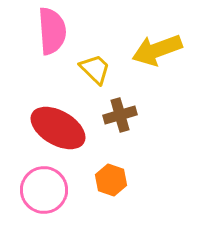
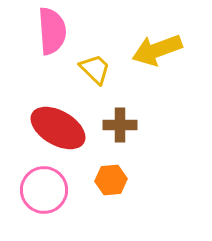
brown cross: moved 10 px down; rotated 16 degrees clockwise
orange hexagon: rotated 24 degrees counterclockwise
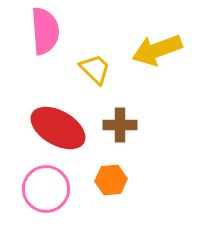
pink semicircle: moved 7 px left
pink circle: moved 2 px right, 1 px up
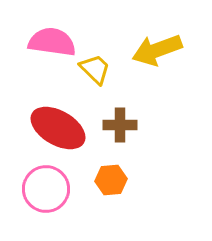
pink semicircle: moved 7 px right, 11 px down; rotated 78 degrees counterclockwise
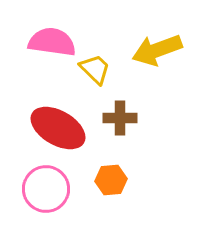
brown cross: moved 7 px up
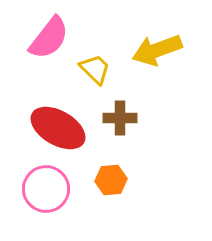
pink semicircle: moved 3 px left, 4 px up; rotated 120 degrees clockwise
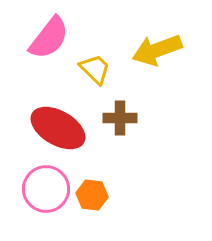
orange hexagon: moved 19 px left, 15 px down; rotated 12 degrees clockwise
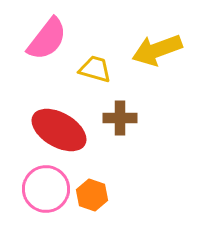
pink semicircle: moved 2 px left, 1 px down
yellow trapezoid: rotated 28 degrees counterclockwise
red ellipse: moved 1 px right, 2 px down
orange hexagon: rotated 12 degrees clockwise
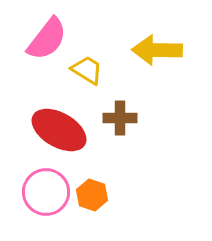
yellow arrow: rotated 21 degrees clockwise
yellow trapezoid: moved 8 px left, 1 px down; rotated 16 degrees clockwise
pink circle: moved 3 px down
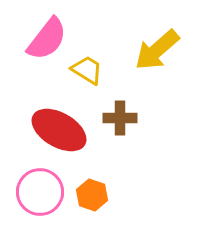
yellow arrow: rotated 42 degrees counterclockwise
pink circle: moved 6 px left
